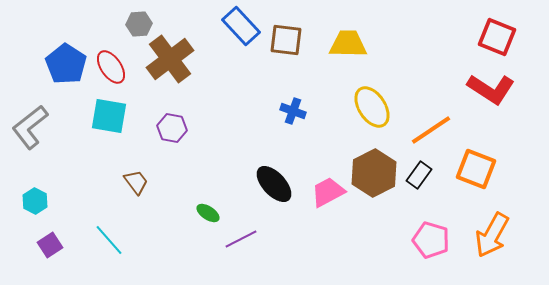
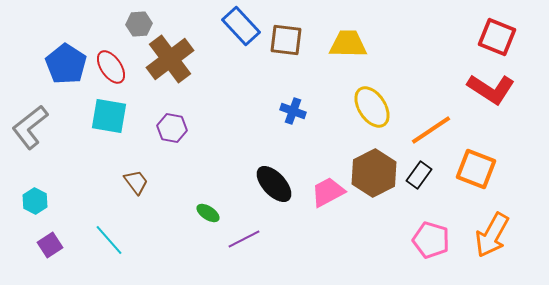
purple line: moved 3 px right
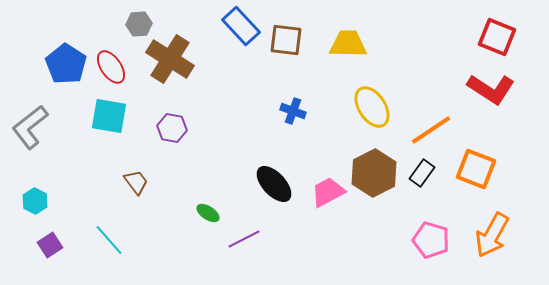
brown cross: rotated 21 degrees counterclockwise
black rectangle: moved 3 px right, 2 px up
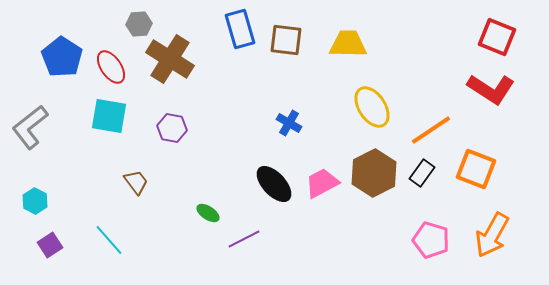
blue rectangle: moved 1 px left, 3 px down; rotated 27 degrees clockwise
blue pentagon: moved 4 px left, 7 px up
blue cross: moved 4 px left, 12 px down; rotated 10 degrees clockwise
pink trapezoid: moved 6 px left, 9 px up
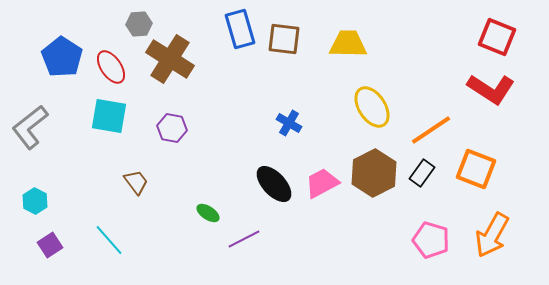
brown square: moved 2 px left, 1 px up
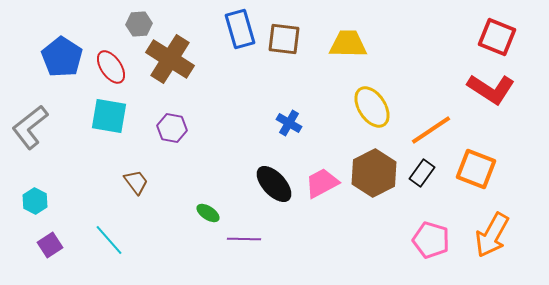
purple line: rotated 28 degrees clockwise
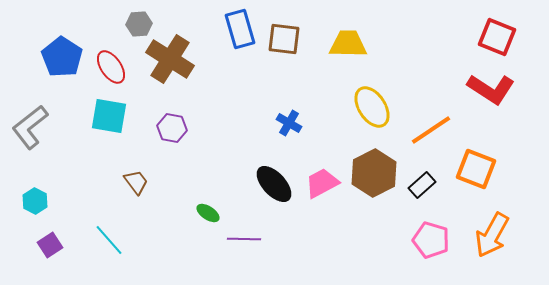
black rectangle: moved 12 px down; rotated 12 degrees clockwise
